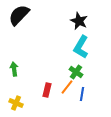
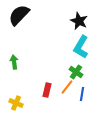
green arrow: moved 7 px up
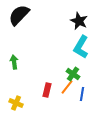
green cross: moved 3 px left, 2 px down
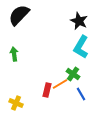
green arrow: moved 8 px up
orange line: moved 7 px left, 3 px up; rotated 21 degrees clockwise
blue line: moved 1 px left; rotated 40 degrees counterclockwise
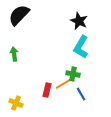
green cross: rotated 24 degrees counterclockwise
orange line: moved 3 px right
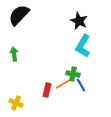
cyan L-shape: moved 2 px right, 1 px up
blue line: moved 9 px up
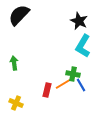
green arrow: moved 9 px down
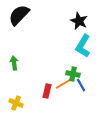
red rectangle: moved 1 px down
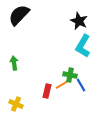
green cross: moved 3 px left, 1 px down
yellow cross: moved 1 px down
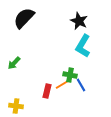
black semicircle: moved 5 px right, 3 px down
green arrow: rotated 128 degrees counterclockwise
yellow cross: moved 2 px down; rotated 16 degrees counterclockwise
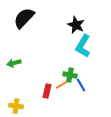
black star: moved 3 px left, 4 px down
green arrow: rotated 32 degrees clockwise
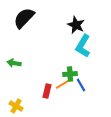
green arrow: rotated 24 degrees clockwise
green cross: moved 1 px up; rotated 16 degrees counterclockwise
yellow cross: rotated 24 degrees clockwise
